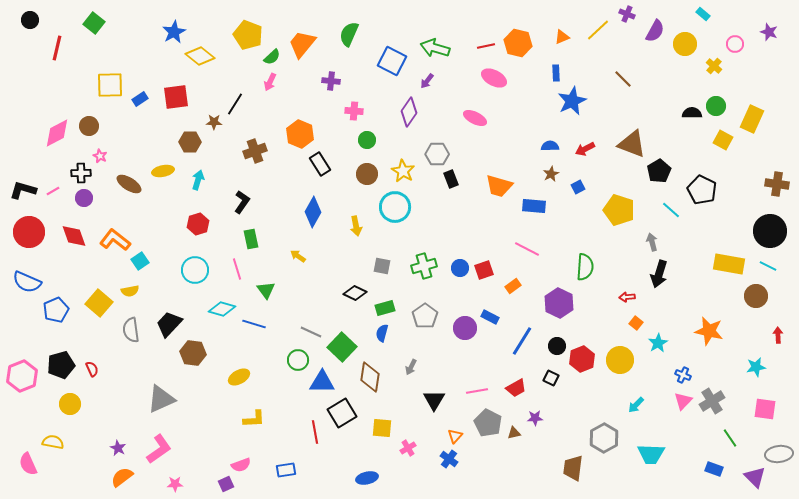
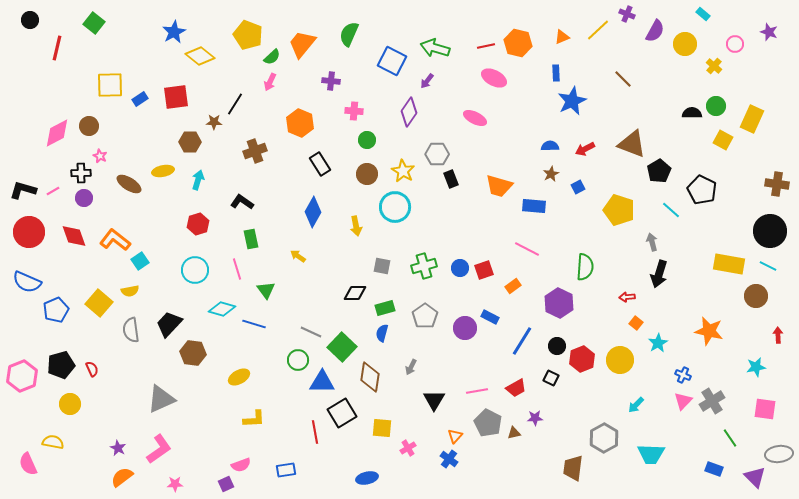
orange hexagon at (300, 134): moved 11 px up
black L-shape at (242, 202): rotated 90 degrees counterclockwise
black diamond at (355, 293): rotated 25 degrees counterclockwise
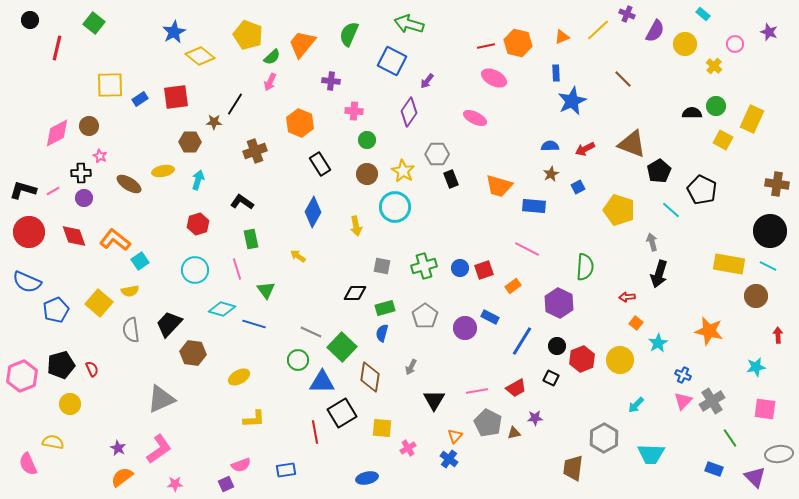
green arrow at (435, 48): moved 26 px left, 24 px up
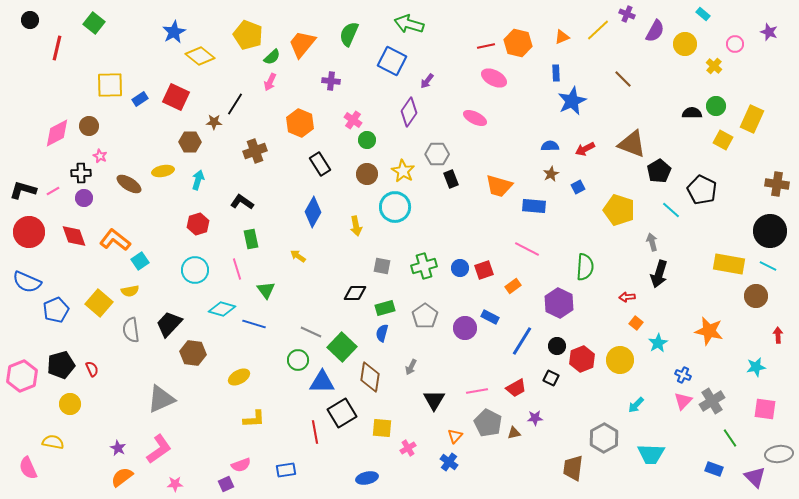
red square at (176, 97): rotated 32 degrees clockwise
pink cross at (354, 111): moved 1 px left, 9 px down; rotated 30 degrees clockwise
blue cross at (449, 459): moved 3 px down
pink semicircle at (28, 464): moved 4 px down
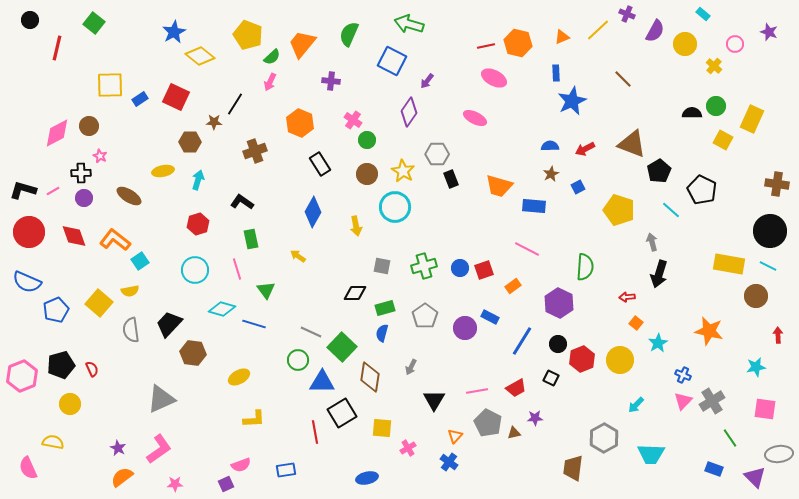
brown ellipse at (129, 184): moved 12 px down
black circle at (557, 346): moved 1 px right, 2 px up
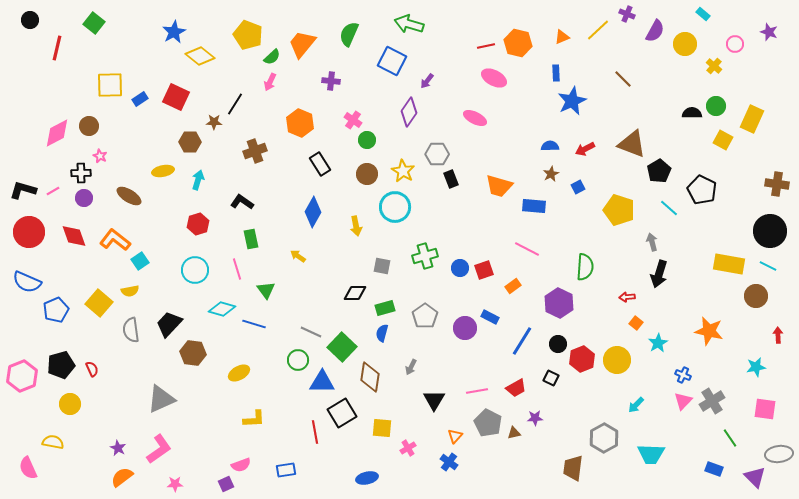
cyan line at (671, 210): moved 2 px left, 2 px up
green cross at (424, 266): moved 1 px right, 10 px up
yellow circle at (620, 360): moved 3 px left
yellow ellipse at (239, 377): moved 4 px up
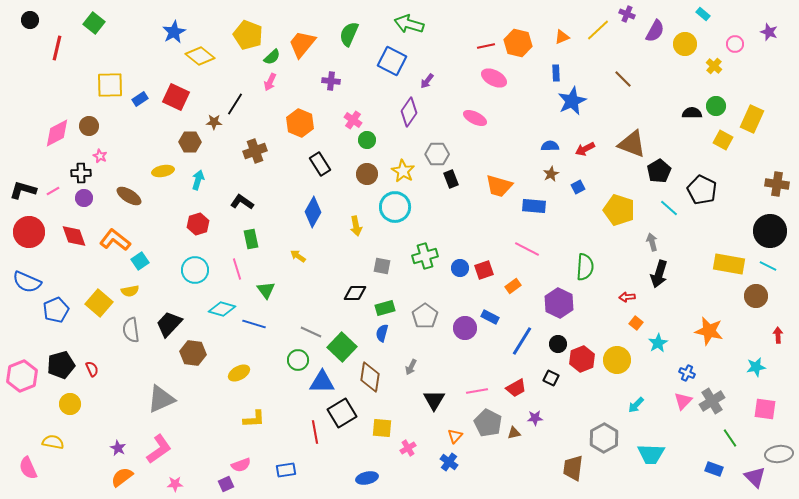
blue cross at (683, 375): moved 4 px right, 2 px up
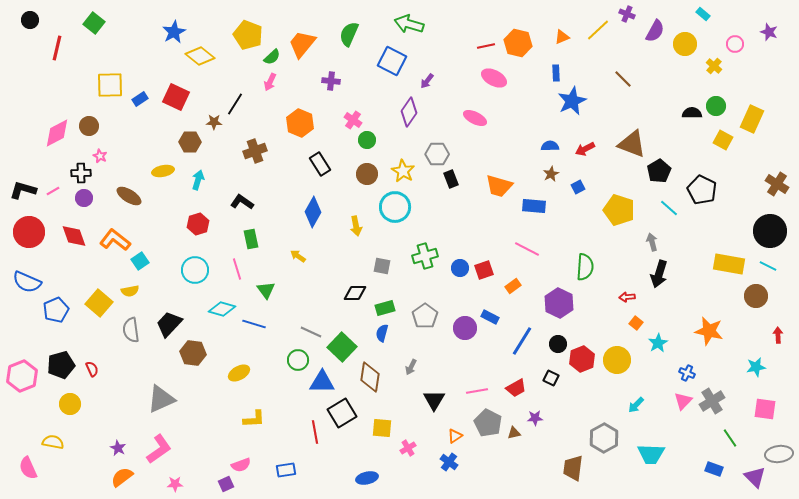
brown cross at (777, 184): rotated 25 degrees clockwise
orange triangle at (455, 436): rotated 14 degrees clockwise
